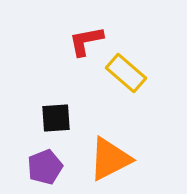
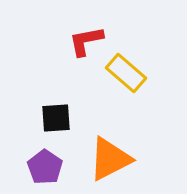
purple pentagon: rotated 16 degrees counterclockwise
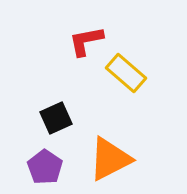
black square: rotated 20 degrees counterclockwise
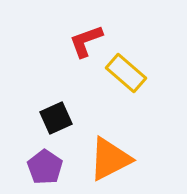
red L-shape: rotated 9 degrees counterclockwise
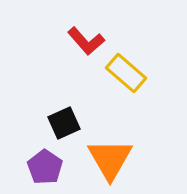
red L-shape: rotated 111 degrees counterclockwise
black square: moved 8 px right, 5 px down
orange triangle: rotated 33 degrees counterclockwise
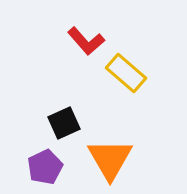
purple pentagon: rotated 12 degrees clockwise
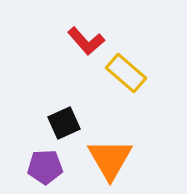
purple pentagon: rotated 24 degrees clockwise
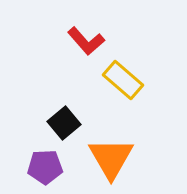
yellow rectangle: moved 3 px left, 7 px down
black square: rotated 16 degrees counterclockwise
orange triangle: moved 1 px right, 1 px up
